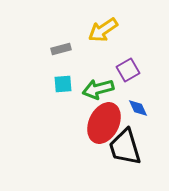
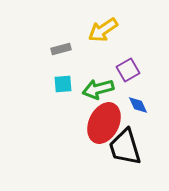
blue diamond: moved 3 px up
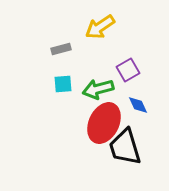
yellow arrow: moved 3 px left, 3 px up
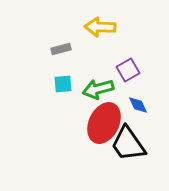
yellow arrow: rotated 36 degrees clockwise
black trapezoid: moved 3 px right, 3 px up; rotated 18 degrees counterclockwise
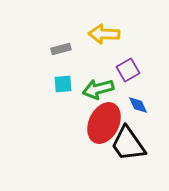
yellow arrow: moved 4 px right, 7 px down
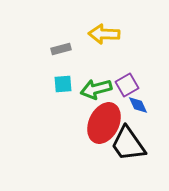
purple square: moved 1 px left, 15 px down
green arrow: moved 2 px left
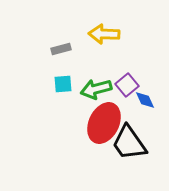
purple square: rotated 10 degrees counterclockwise
blue diamond: moved 7 px right, 5 px up
black trapezoid: moved 1 px right, 1 px up
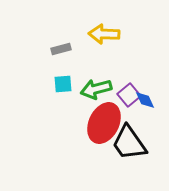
purple square: moved 2 px right, 10 px down
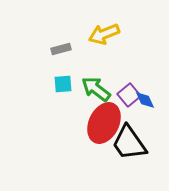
yellow arrow: rotated 24 degrees counterclockwise
green arrow: rotated 52 degrees clockwise
